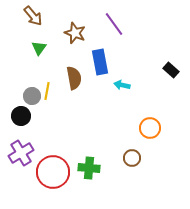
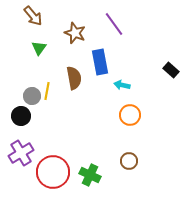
orange circle: moved 20 px left, 13 px up
brown circle: moved 3 px left, 3 px down
green cross: moved 1 px right, 7 px down; rotated 20 degrees clockwise
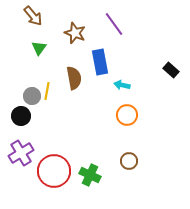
orange circle: moved 3 px left
red circle: moved 1 px right, 1 px up
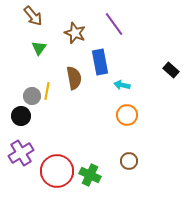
red circle: moved 3 px right
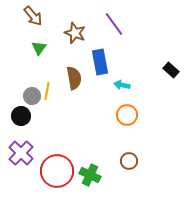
purple cross: rotated 15 degrees counterclockwise
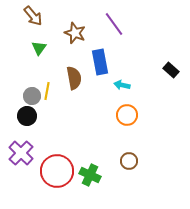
black circle: moved 6 px right
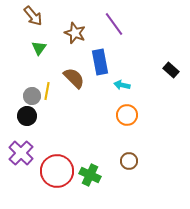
brown semicircle: rotated 35 degrees counterclockwise
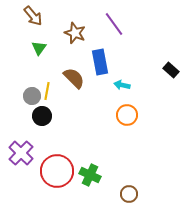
black circle: moved 15 px right
brown circle: moved 33 px down
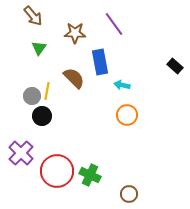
brown star: rotated 20 degrees counterclockwise
black rectangle: moved 4 px right, 4 px up
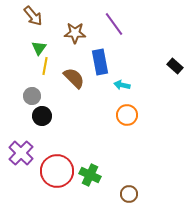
yellow line: moved 2 px left, 25 px up
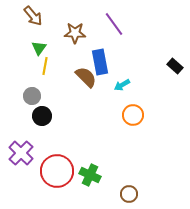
brown semicircle: moved 12 px right, 1 px up
cyan arrow: rotated 42 degrees counterclockwise
orange circle: moved 6 px right
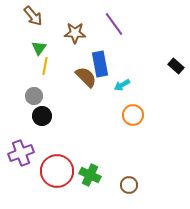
blue rectangle: moved 2 px down
black rectangle: moved 1 px right
gray circle: moved 2 px right
purple cross: rotated 25 degrees clockwise
brown circle: moved 9 px up
